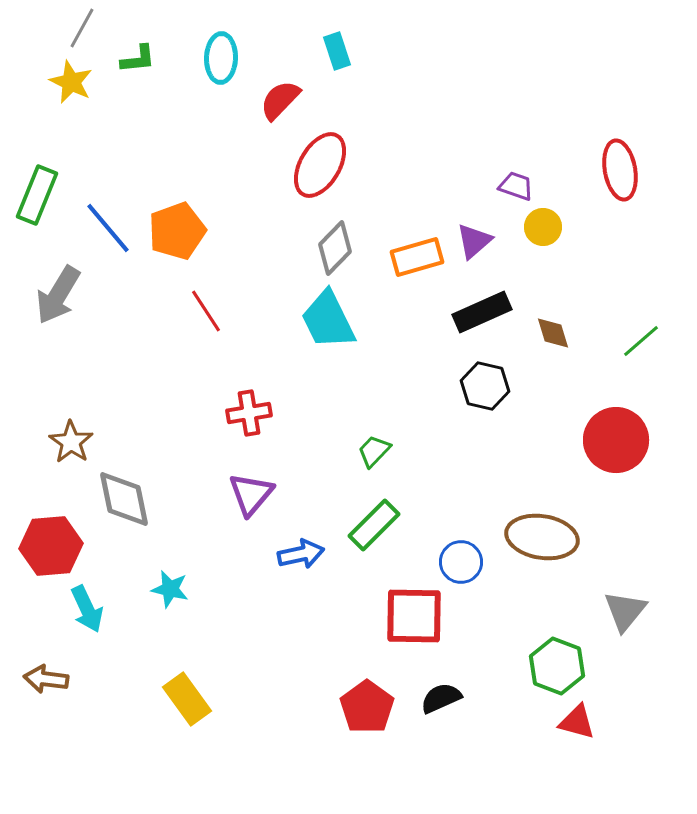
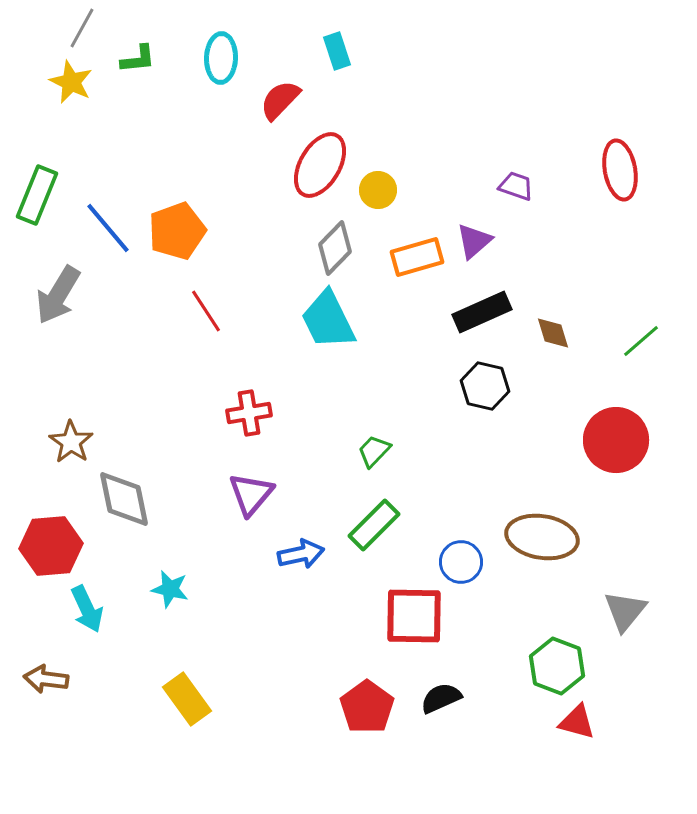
yellow circle at (543, 227): moved 165 px left, 37 px up
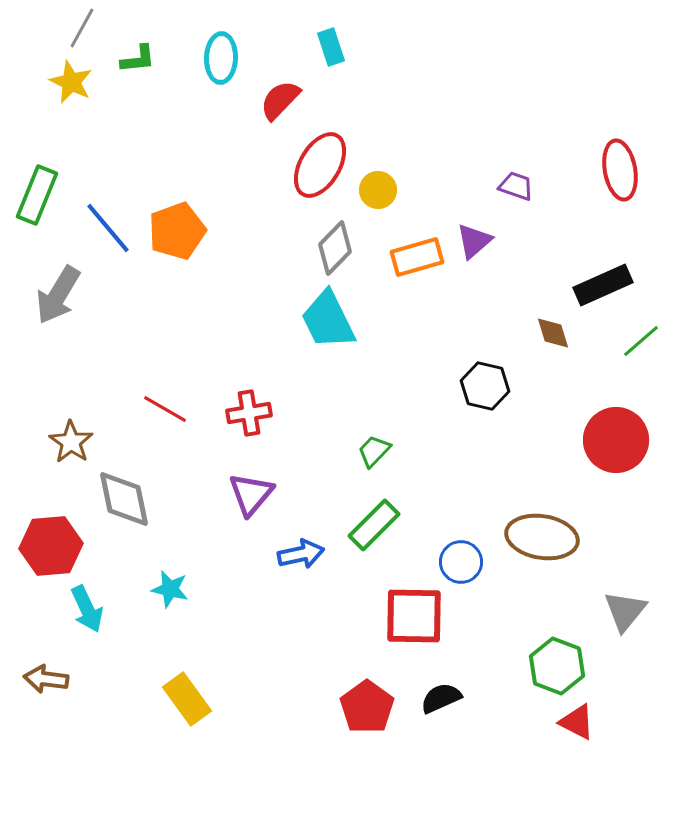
cyan rectangle at (337, 51): moved 6 px left, 4 px up
red line at (206, 311): moved 41 px left, 98 px down; rotated 27 degrees counterclockwise
black rectangle at (482, 312): moved 121 px right, 27 px up
red triangle at (577, 722): rotated 12 degrees clockwise
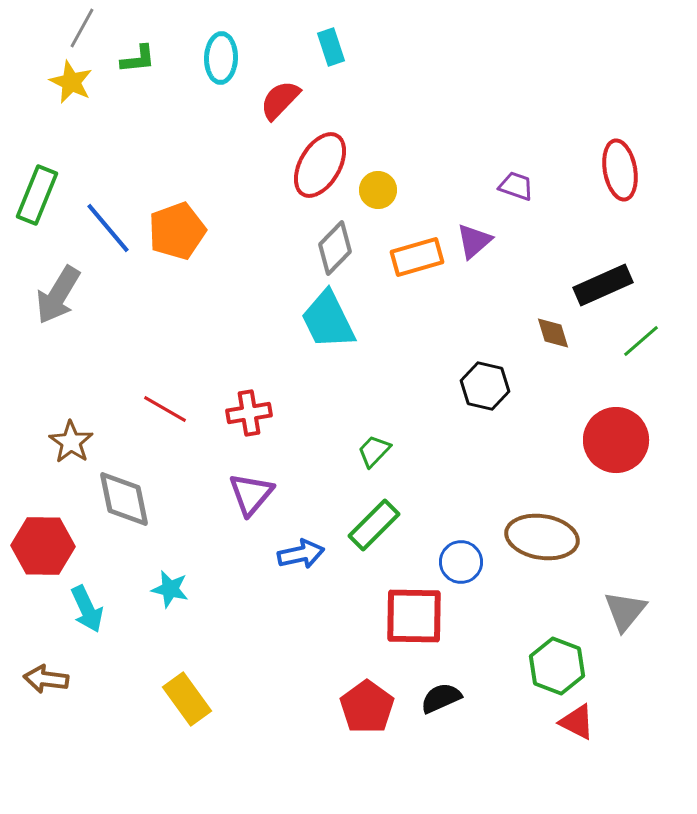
red hexagon at (51, 546): moved 8 px left; rotated 6 degrees clockwise
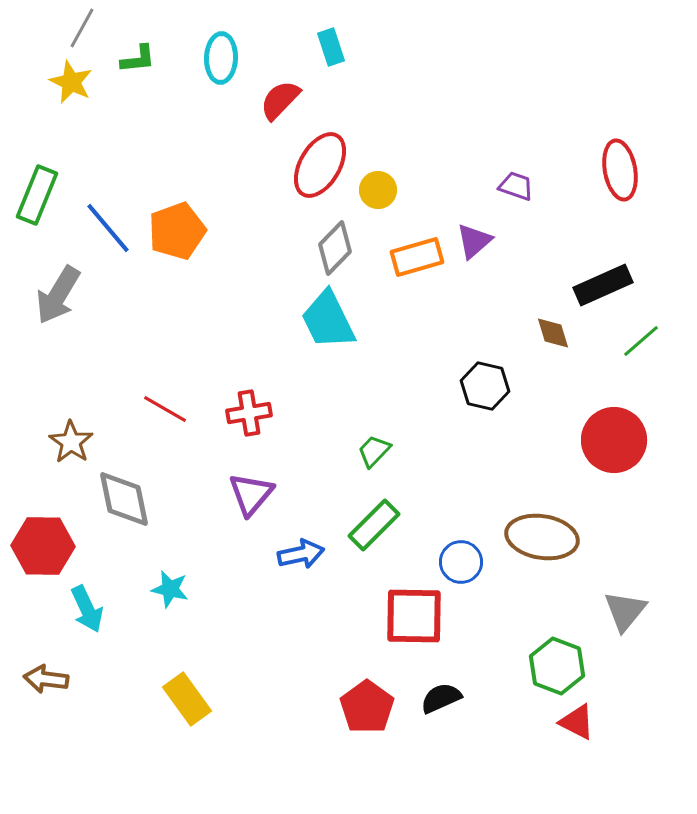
red circle at (616, 440): moved 2 px left
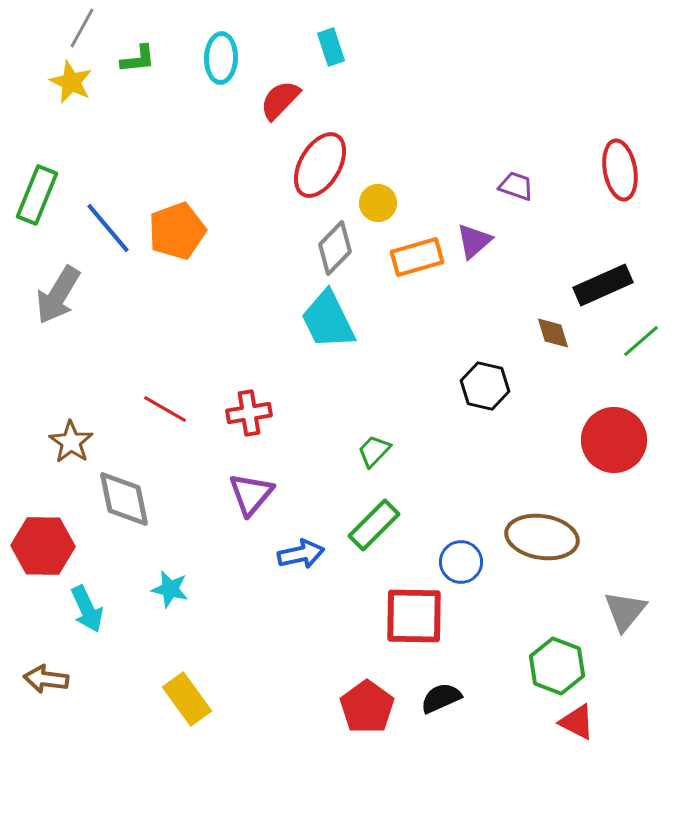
yellow circle at (378, 190): moved 13 px down
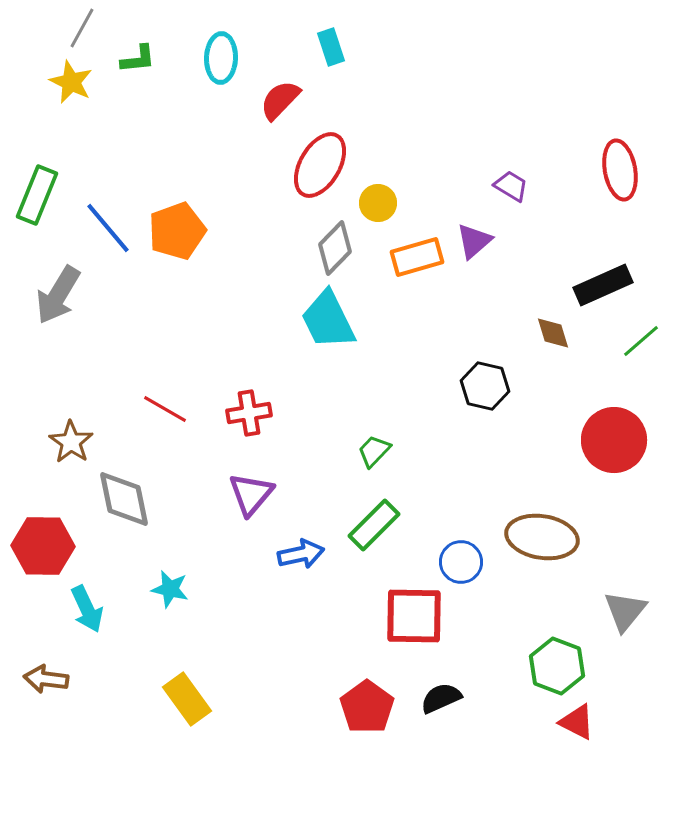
purple trapezoid at (516, 186): moved 5 px left; rotated 12 degrees clockwise
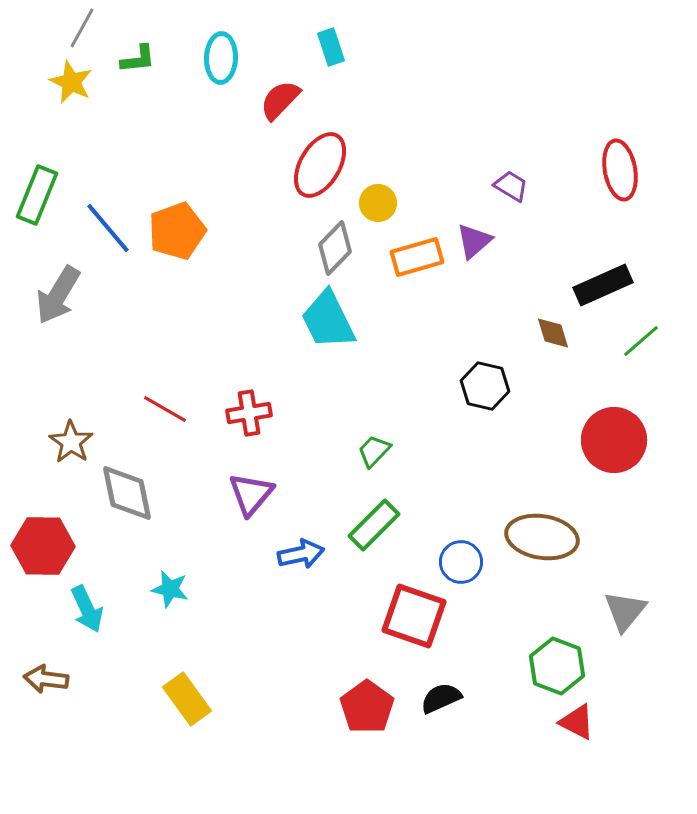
gray diamond at (124, 499): moved 3 px right, 6 px up
red square at (414, 616): rotated 18 degrees clockwise
